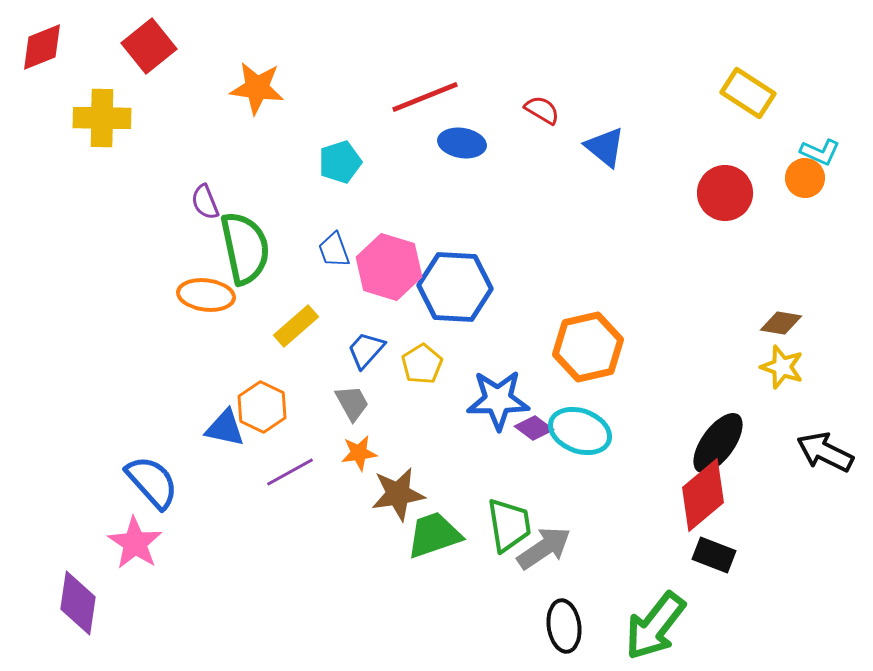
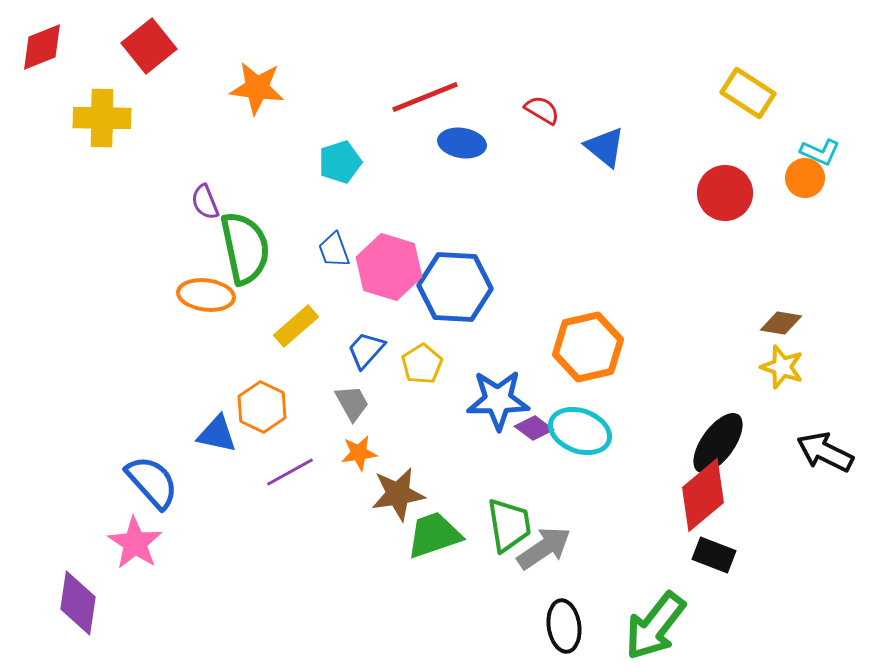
blue triangle at (225, 428): moved 8 px left, 6 px down
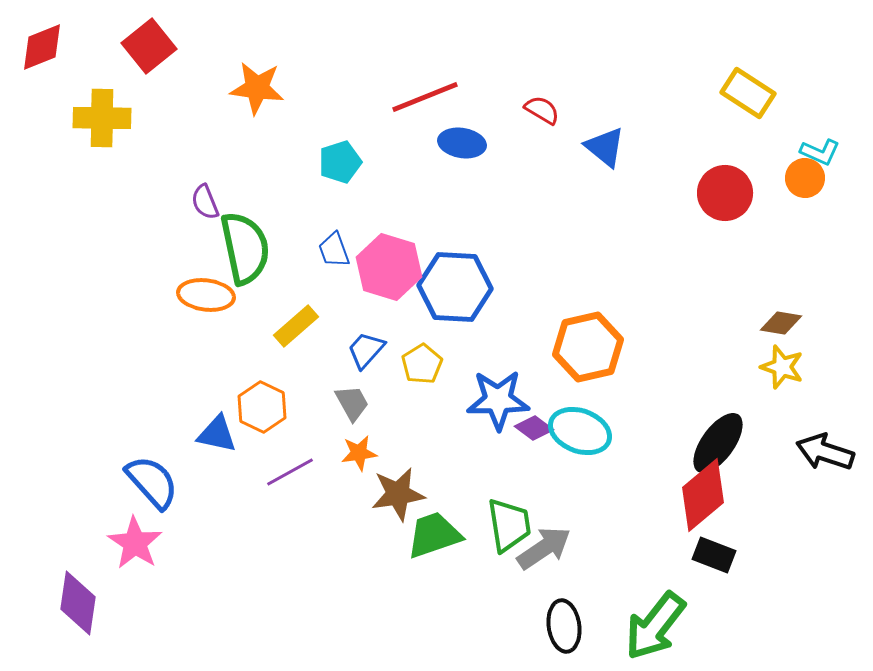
black arrow at (825, 452): rotated 8 degrees counterclockwise
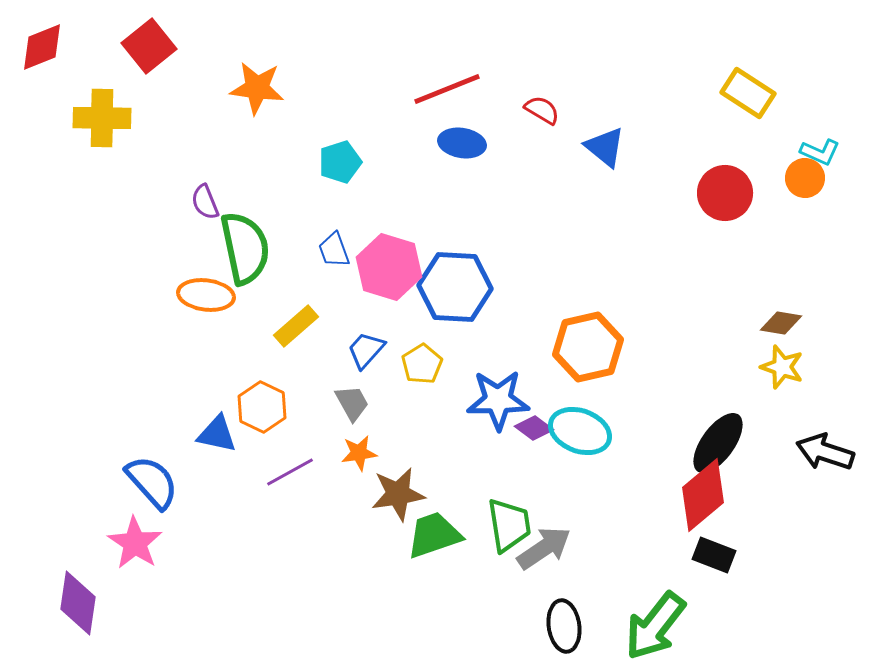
red line at (425, 97): moved 22 px right, 8 px up
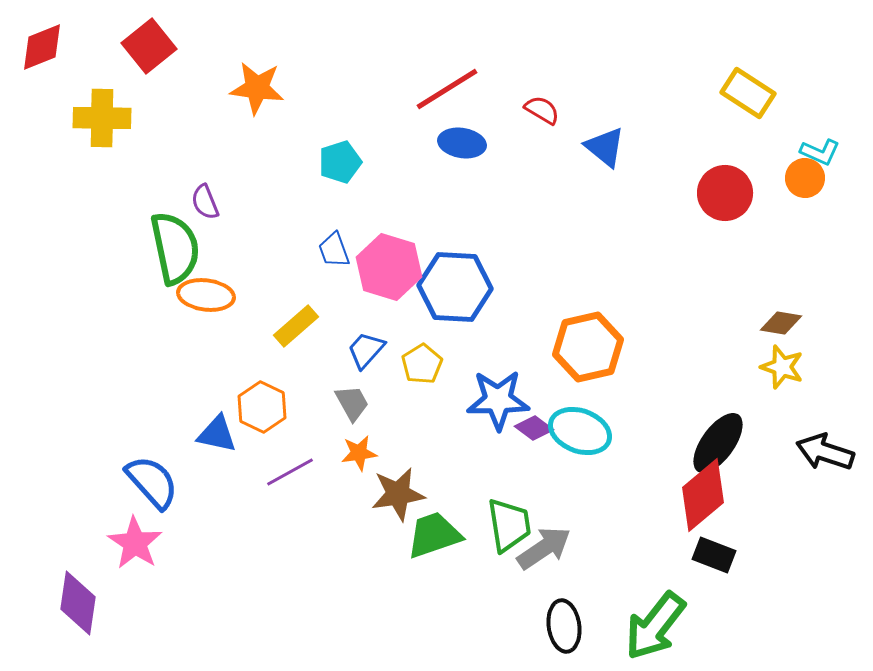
red line at (447, 89): rotated 10 degrees counterclockwise
green semicircle at (245, 248): moved 70 px left
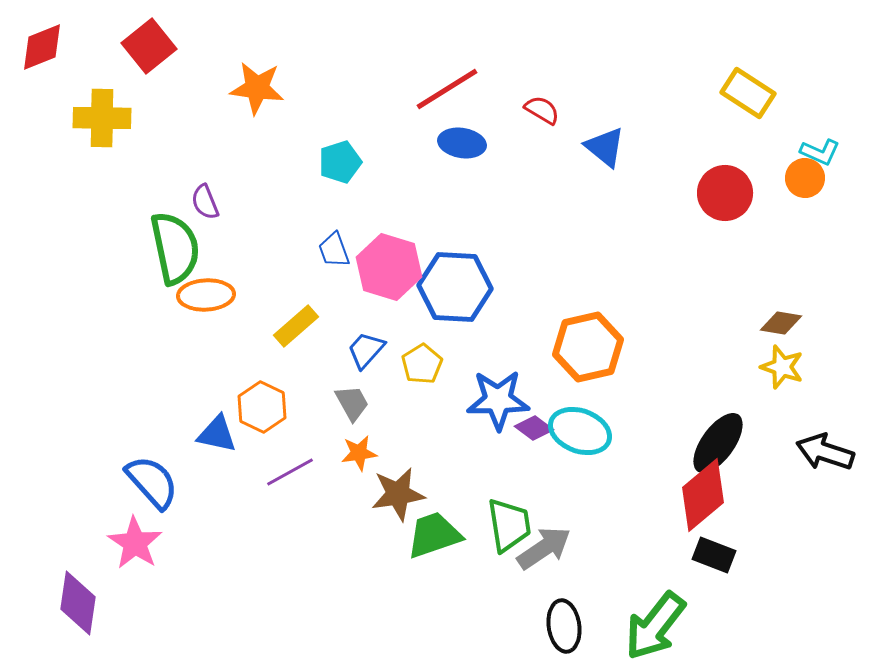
orange ellipse at (206, 295): rotated 10 degrees counterclockwise
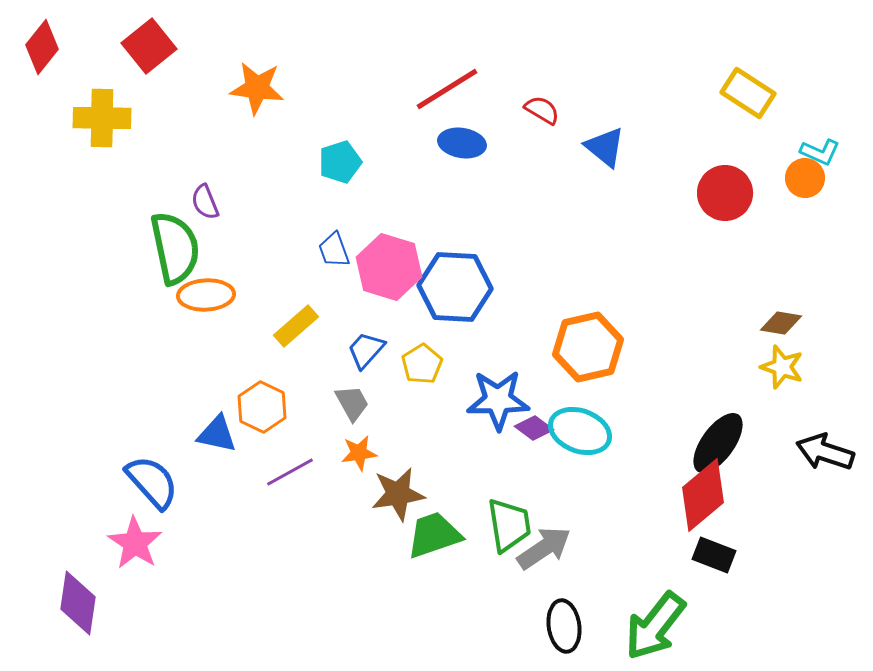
red diamond at (42, 47): rotated 30 degrees counterclockwise
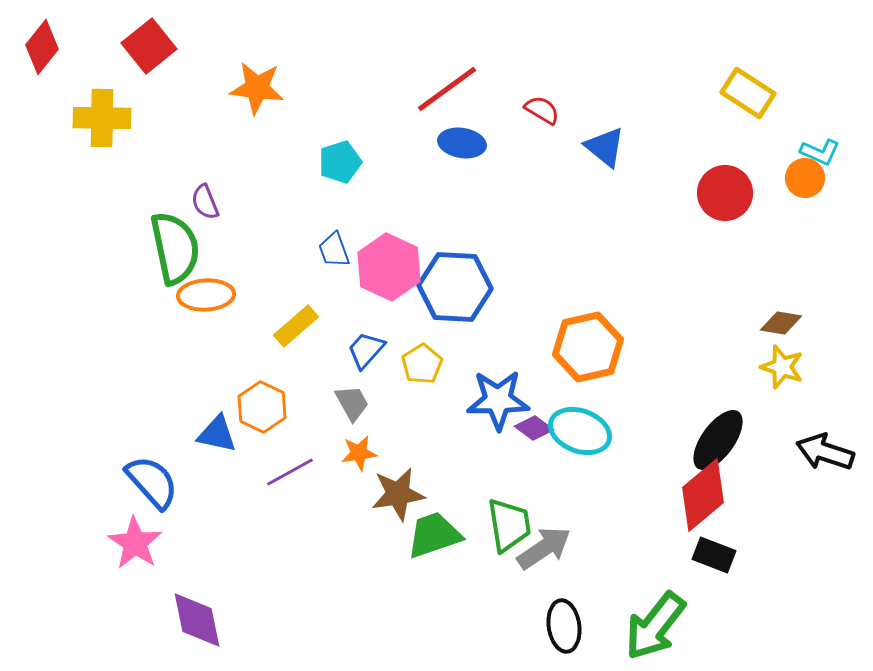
red line at (447, 89): rotated 4 degrees counterclockwise
pink hexagon at (389, 267): rotated 8 degrees clockwise
black ellipse at (718, 443): moved 3 px up
purple diamond at (78, 603): moved 119 px right, 17 px down; rotated 20 degrees counterclockwise
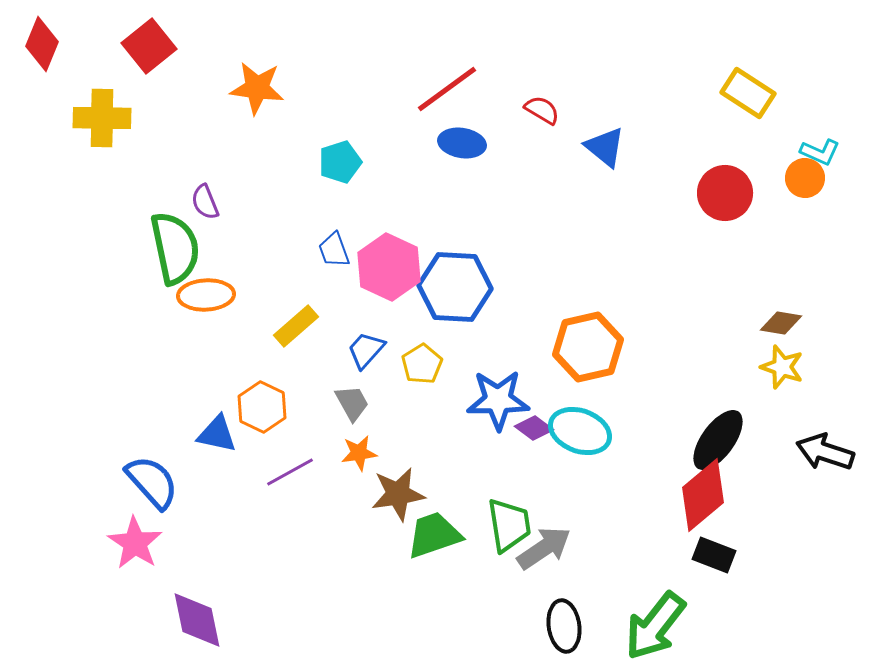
red diamond at (42, 47): moved 3 px up; rotated 16 degrees counterclockwise
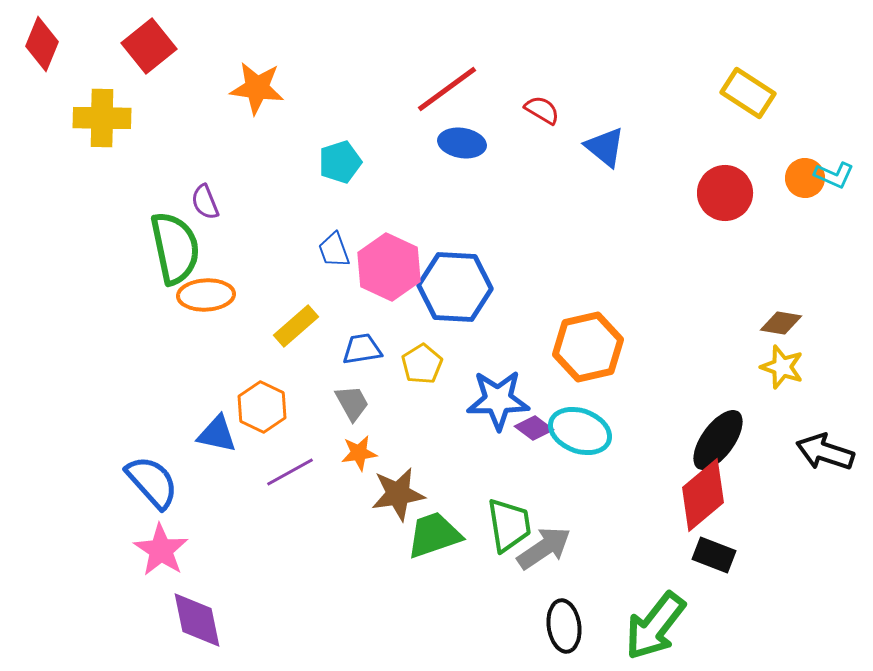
cyan L-shape at (820, 152): moved 14 px right, 23 px down
blue trapezoid at (366, 350): moved 4 px left, 1 px up; rotated 39 degrees clockwise
pink star at (135, 543): moved 26 px right, 7 px down
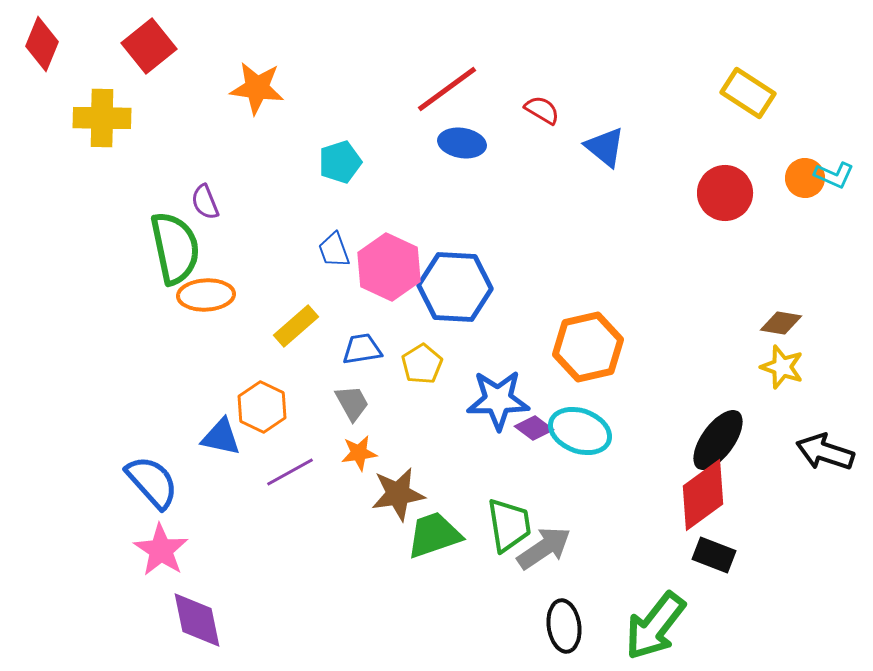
blue triangle at (217, 434): moved 4 px right, 3 px down
red diamond at (703, 495): rotated 4 degrees clockwise
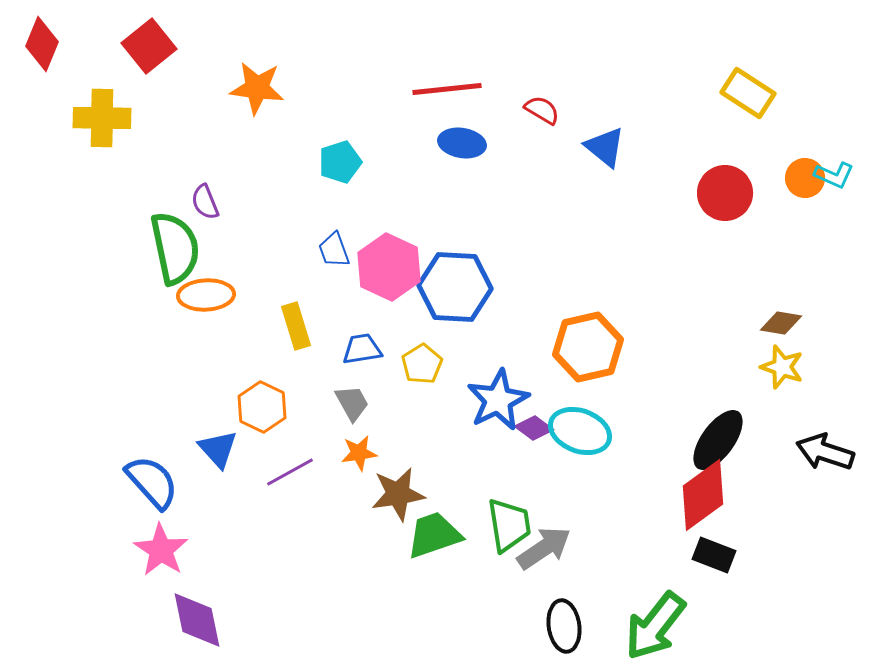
red line at (447, 89): rotated 30 degrees clockwise
yellow rectangle at (296, 326): rotated 66 degrees counterclockwise
blue star at (498, 400): rotated 26 degrees counterclockwise
blue triangle at (221, 437): moved 3 px left, 12 px down; rotated 36 degrees clockwise
